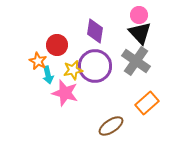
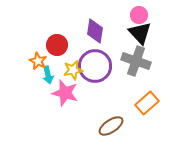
gray cross: rotated 16 degrees counterclockwise
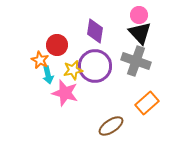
orange star: moved 2 px right, 1 px up
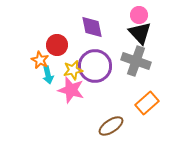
purple diamond: moved 3 px left, 4 px up; rotated 20 degrees counterclockwise
pink star: moved 6 px right, 3 px up
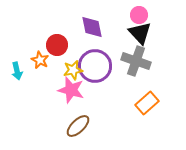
cyan arrow: moved 31 px left, 4 px up
brown ellipse: moved 33 px left; rotated 10 degrees counterclockwise
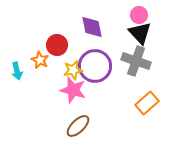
pink star: moved 2 px right
